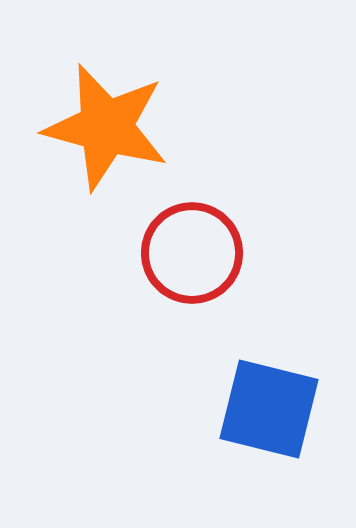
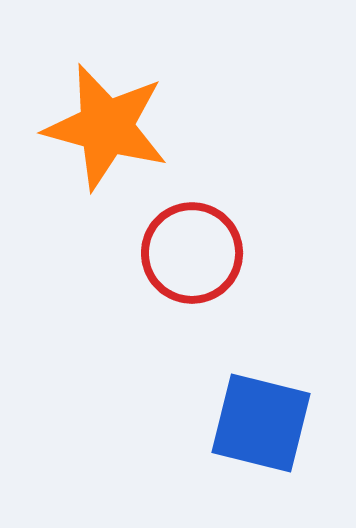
blue square: moved 8 px left, 14 px down
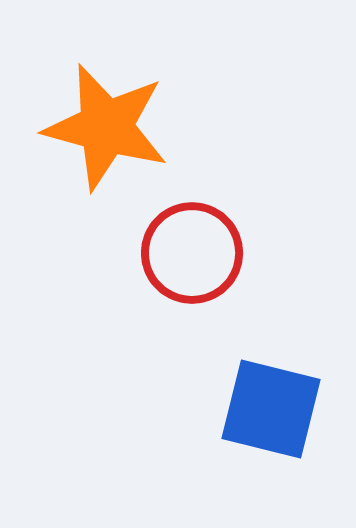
blue square: moved 10 px right, 14 px up
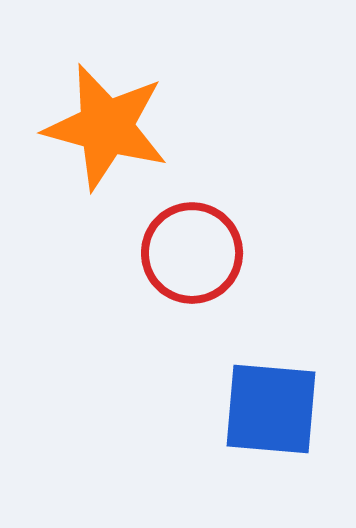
blue square: rotated 9 degrees counterclockwise
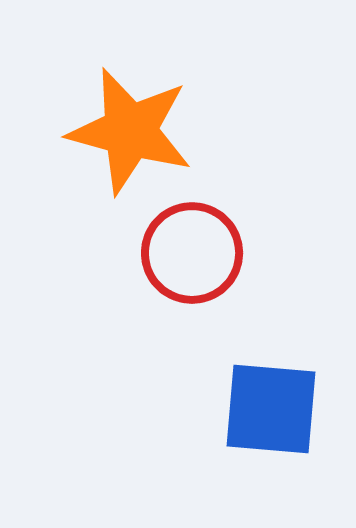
orange star: moved 24 px right, 4 px down
